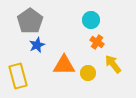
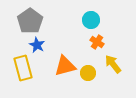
blue star: rotated 21 degrees counterclockwise
orange triangle: moved 1 px right, 1 px down; rotated 15 degrees counterclockwise
yellow rectangle: moved 5 px right, 8 px up
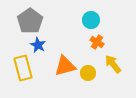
blue star: moved 1 px right
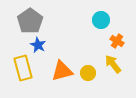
cyan circle: moved 10 px right
orange cross: moved 20 px right, 1 px up
orange triangle: moved 3 px left, 5 px down
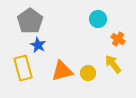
cyan circle: moved 3 px left, 1 px up
orange cross: moved 1 px right, 2 px up
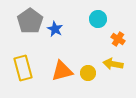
blue star: moved 17 px right, 16 px up
yellow arrow: rotated 42 degrees counterclockwise
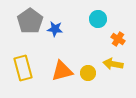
blue star: rotated 21 degrees counterclockwise
